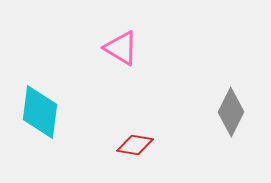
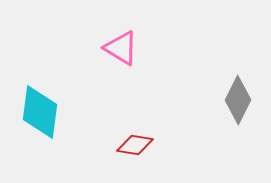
gray diamond: moved 7 px right, 12 px up
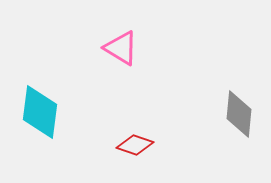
gray diamond: moved 1 px right, 14 px down; rotated 21 degrees counterclockwise
red diamond: rotated 9 degrees clockwise
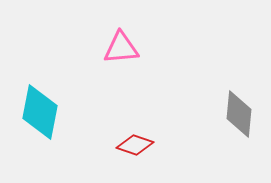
pink triangle: rotated 36 degrees counterclockwise
cyan diamond: rotated 4 degrees clockwise
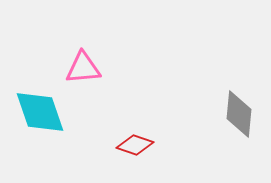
pink triangle: moved 38 px left, 20 px down
cyan diamond: rotated 30 degrees counterclockwise
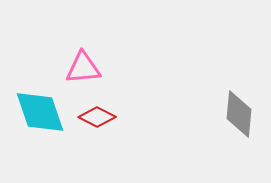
red diamond: moved 38 px left, 28 px up; rotated 9 degrees clockwise
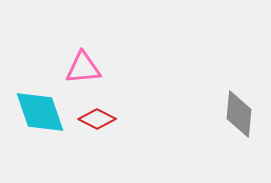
red diamond: moved 2 px down
